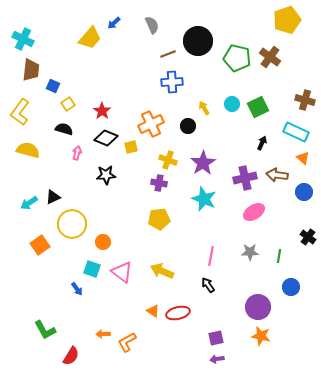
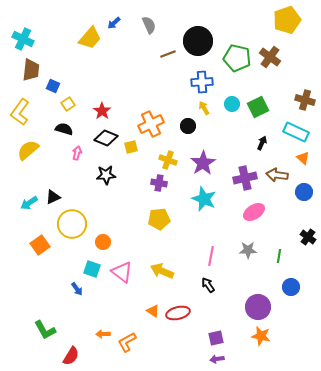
gray semicircle at (152, 25): moved 3 px left
blue cross at (172, 82): moved 30 px right
yellow semicircle at (28, 150): rotated 55 degrees counterclockwise
gray star at (250, 252): moved 2 px left, 2 px up
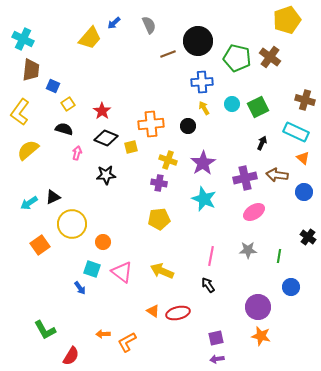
orange cross at (151, 124): rotated 20 degrees clockwise
blue arrow at (77, 289): moved 3 px right, 1 px up
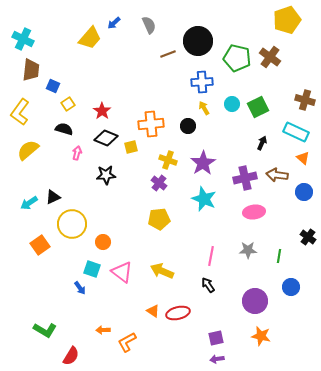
purple cross at (159, 183): rotated 28 degrees clockwise
pink ellipse at (254, 212): rotated 25 degrees clockwise
purple circle at (258, 307): moved 3 px left, 6 px up
green L-shape at (45, 330): rotated 30 degrees counterclockwise
orange arrow at (103, 334): moved 4 px up
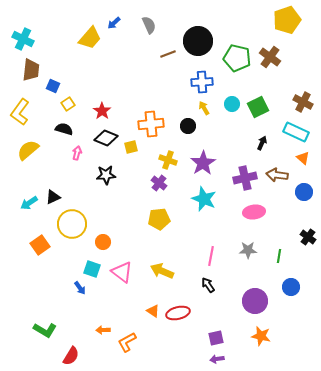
brown cross at (305, 100): moved 2 px left, 2 px down; rotated 12 degrees clockwise
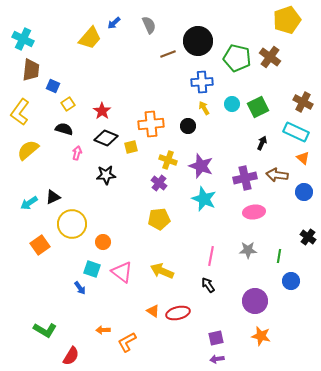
purple star at (203, 163): moved 2 px left, 3 px down; rotated 20 degrees counterclockwise
blue circle at (291, 287): moved 6 px up
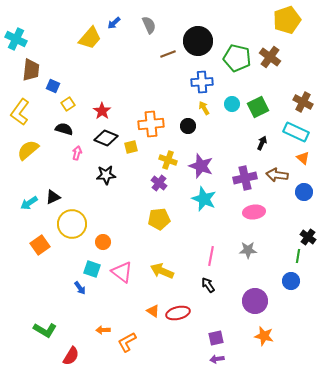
cyan cross at (23, 39): moved 7 px left
green line at (279, 256): moved 19 px right
orange star at (261, 336): moved 3 px right
